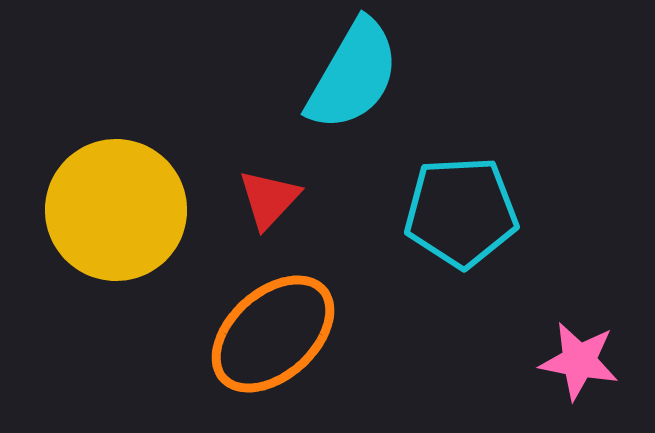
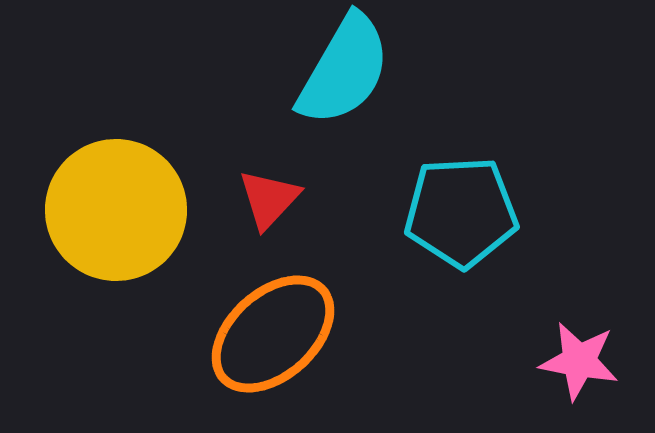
cyan semicircle: moved 9 px left, 5 px up
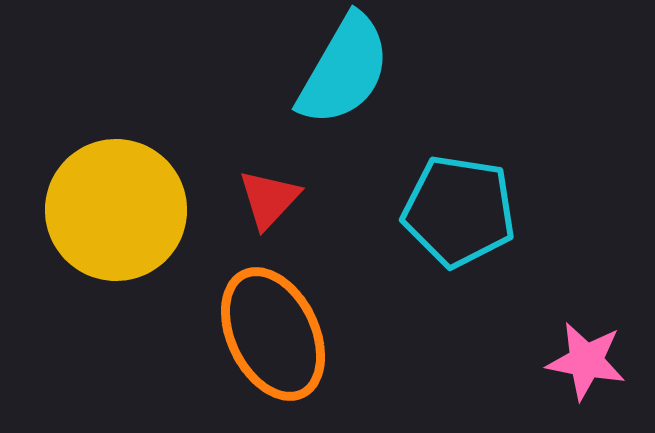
cyan pentagon: moved 2 px left, 1 px up; rotated 12 degrees clockwise
orange ellipse: rotated 74 degrees counterclockwise
pink star: moved 7 px right
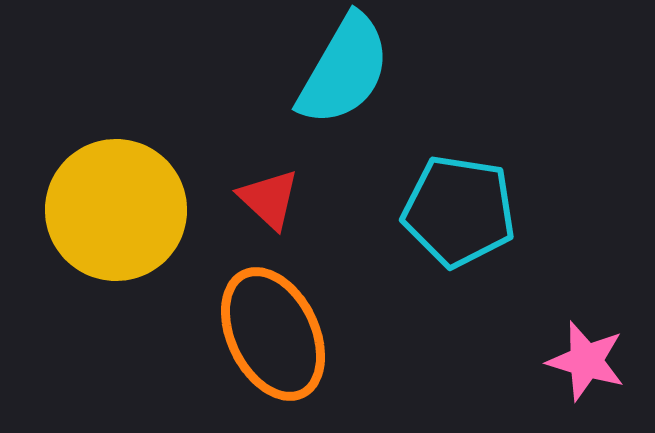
red triangle: rotated 30 degrees counterclockwise
pink star: rotated 6 degrees clockwise
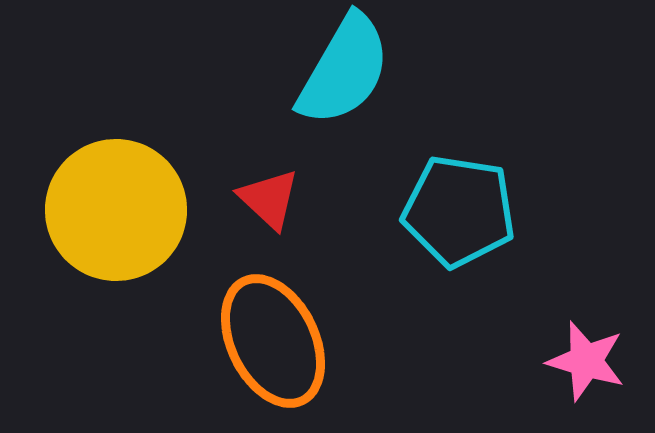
orange ellipse: moved 7 px down
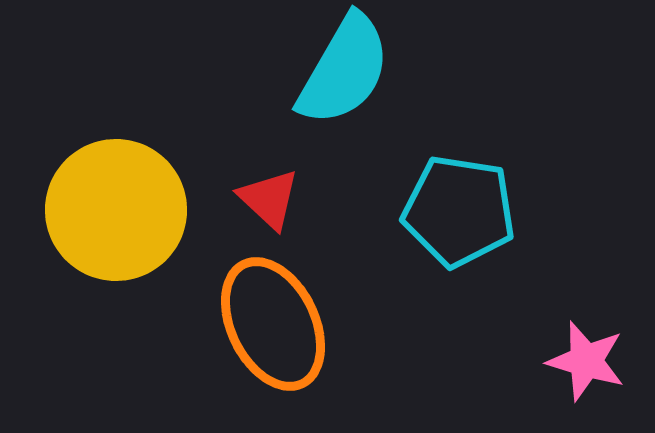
orange ellipse: moved 17 px up
